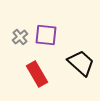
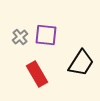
black trapezoid: rotated 80 degrees clockwise
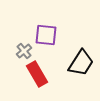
gray cross: moved 4 px right, 14 px down
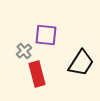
red rectangle: rotated 15 degrees clockwise
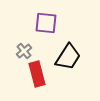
purple square: moved 12 px up
black trapezoid: moved 13 px left, 6 px up
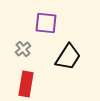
gray cross: moved 1 px left, 2 px up
red rectangle: moved 11 px left, 10 px down; rotated 25 degrees clockwise
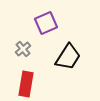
purple square: rotated 30 degrees counterclockwise
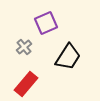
gray cross: moved 1 px right, 2 px up
red rectangle: rotated 30 degrees clockwise
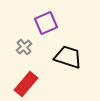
black trapezoid: rotated 104 degrees counterclockwise
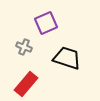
gray cross: rotated 28 degrees counterclockwise
black trapezoid: moved 1 px left, 1 px down
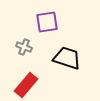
purple square: moved 1 px right, 1 px up; rotated 15 degrees clockwise
red rectangle: moved 1 px down
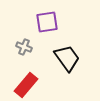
black trapezoid: rotated 36 degrees clockwise
